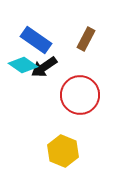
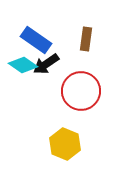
brown rectangle: rotated 20 degrees counterclockwise
black arrow: moved 2 px right, 3 px up
red circle: moved 1 px right, 4 px up
yellow hexagon: moved 2 px right, 7 px up
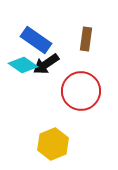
yellow hexagon: moved 12 px left; rotated 16 degrees clockwise
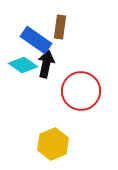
brown rectangle: moved 26 px left, 12 px up
black arrow: rotated 136 degrees clockwise
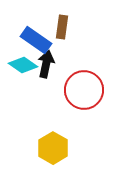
brown rectangle: moved 2 px right
red circle: moved 3 px right, 1 px up
yellow hexagon: moved 4 px down; rotated 8 degrees counterclockwise
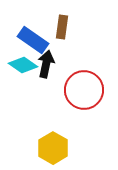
blue rectangle: moved 3 px left
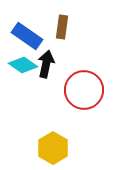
blue rectangle: moved 6 px left, 4 px up
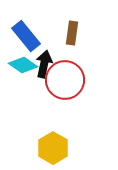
brown rectangle: moved 10 px right, 6 px down
blue rectangle: moved 1 px left; rotated 16 degrees clockwise
black arrow: moved 2 px left
red circle: moved 19 px left, 10 px up
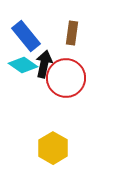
red circle: moved 1 px right, 2 px up
